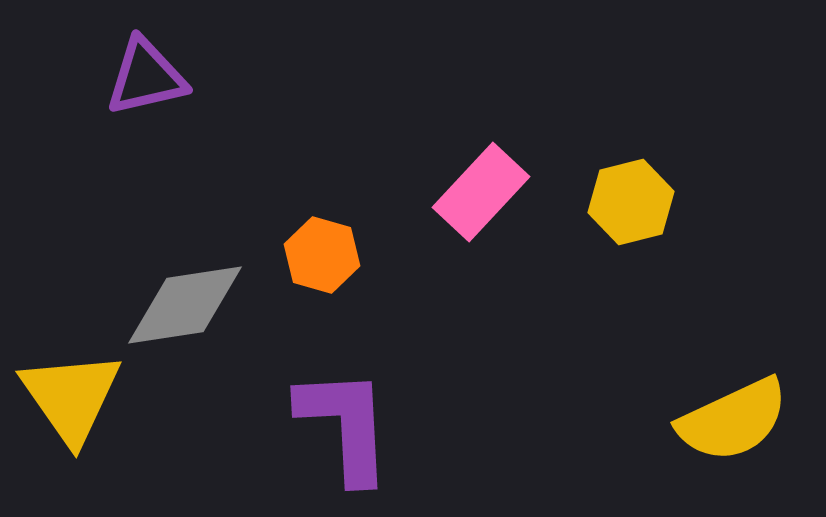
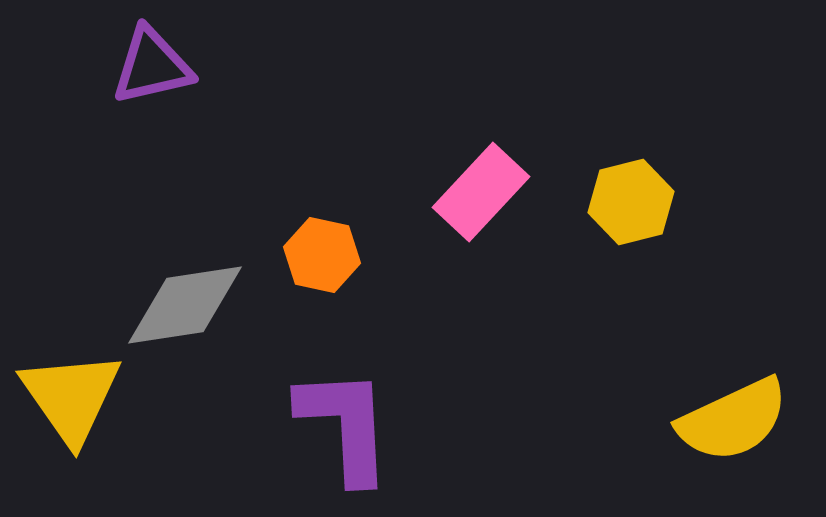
purple triangle: moved 6 px right, 11 px up
orange hexagon: rotated 4 degrees counterclockwise
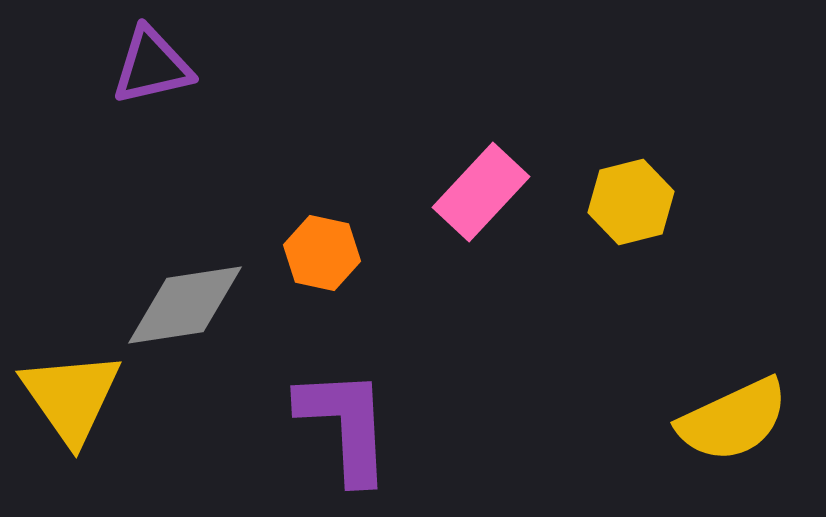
orange hexagon: moved 2 px up
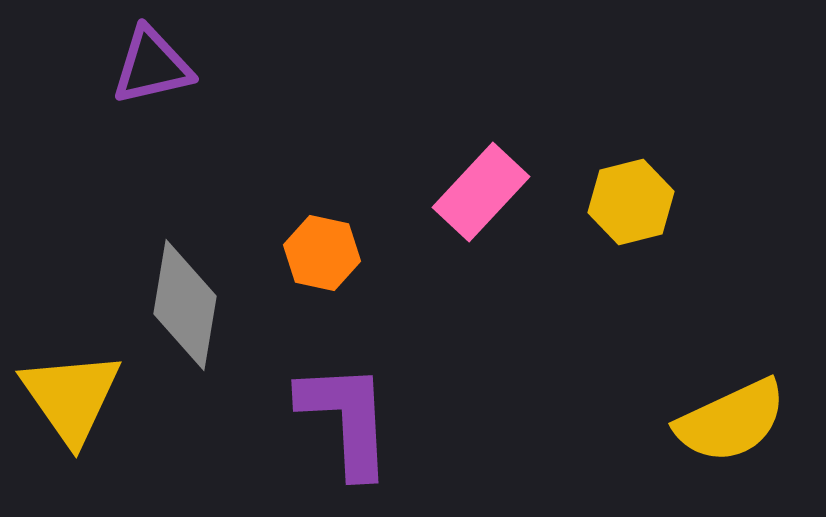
gray diamond: rotated 72 degrees counterclockwise
yellow semicircle: moved 2 px left, 1 px down
purple L-shape: moved 1 px right, 6 px up
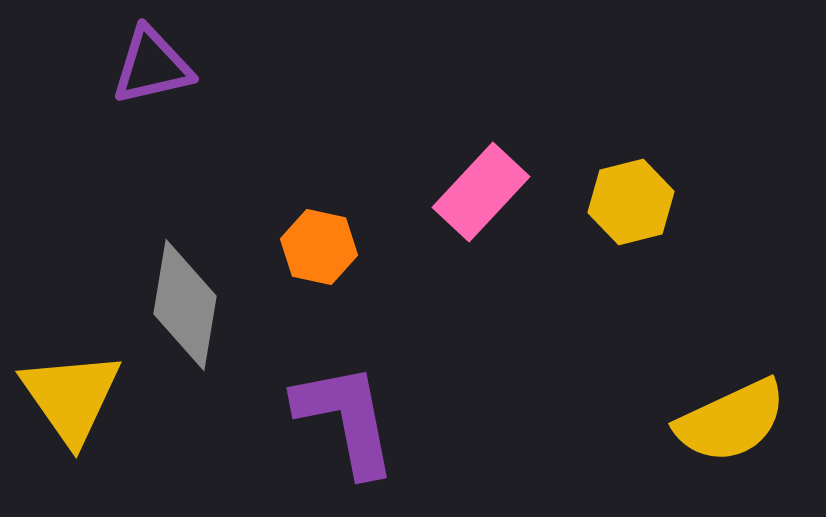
orange hexagon: moved 3 px left, 6 px up
purple L-shape: rotated 8 degrees counterclockwise
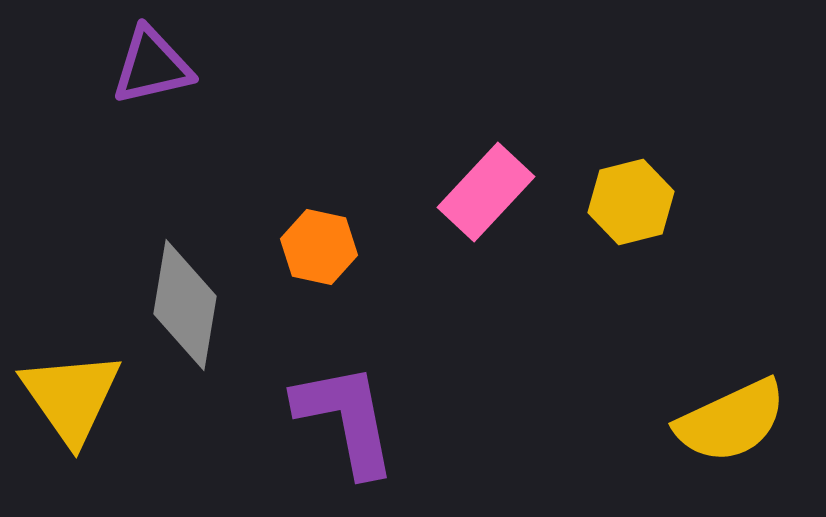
pink rectangle: moved 5 px right
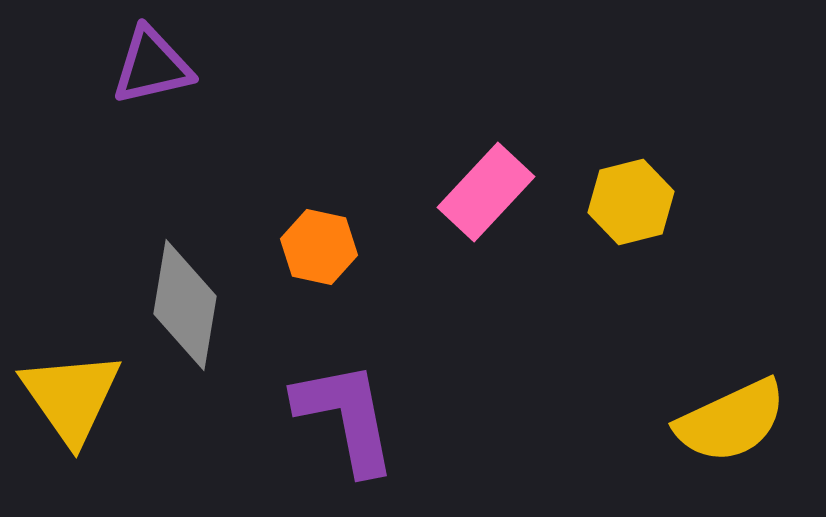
purple L-shape: moved 2 px up
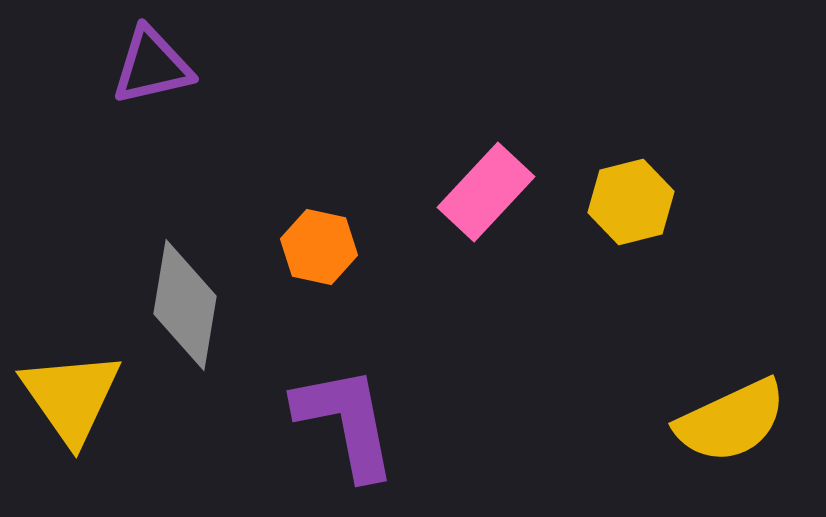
purple L-shape: moved 5 px down
